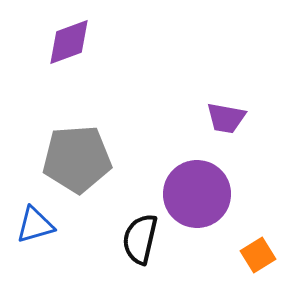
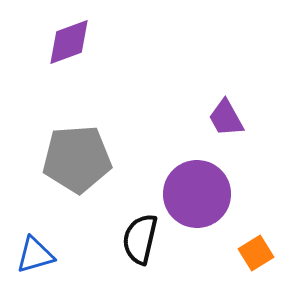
purple trapezoid: rotated 51 degrees clockwise
blue triangle: moved 30 px down
orange square: moved 2 px left, 2 px up
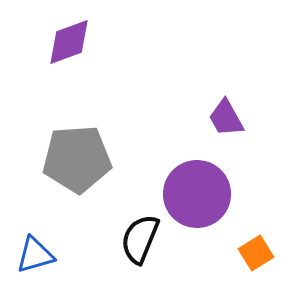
black semicircle: rotated 9 degrees clockwise
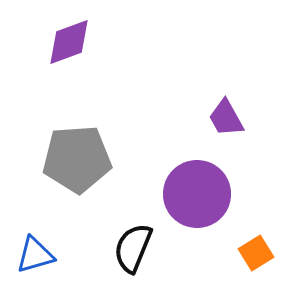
black semicircle: moved 7 px left, 9 px down
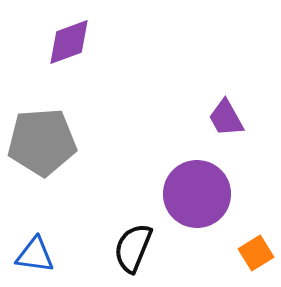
gray pentagon: moved 35 px left, 17 px up
blue triangle: rotated 24 degrees clockwise
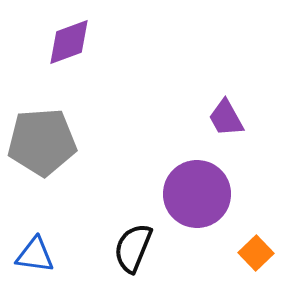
orange square: rotated 12 degrees counterclockwise
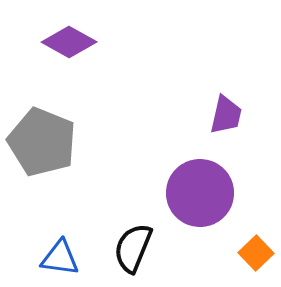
purple diamond: rotated 50 degrees clockwise
purple trapezoid: moved 3 px up; rotated 138 degrees counterclockwise
gray pentagon: rotated 26 degrees clockwise
purple circle: moved 3 px right, 1 px up
blue triangle: moved 25 px right, 3 px down
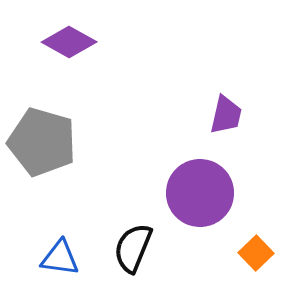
gray pentagon: rotated 6 degrees counterclockwise
